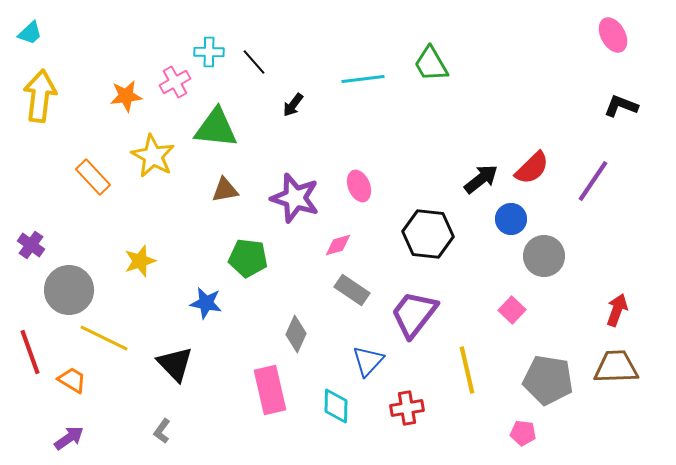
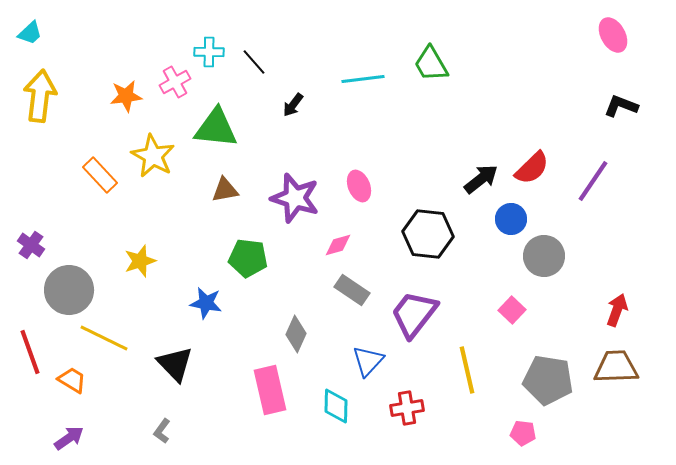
orange rectangle at (93, 177): moved 7 px right, 2 px up
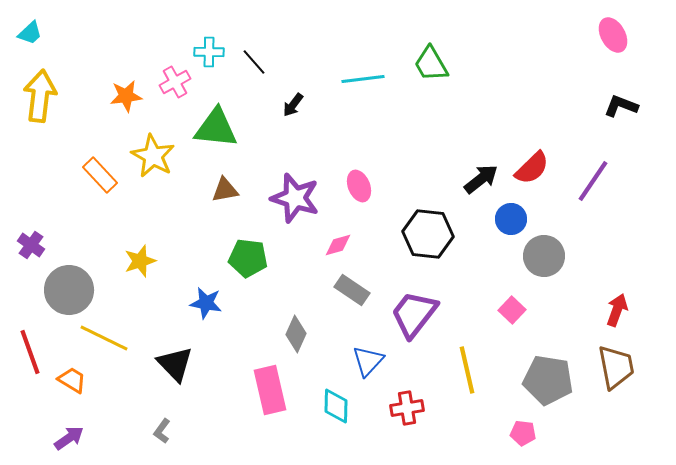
brown trapezoid at (616, 367): rotated 81 degrees clockwise
